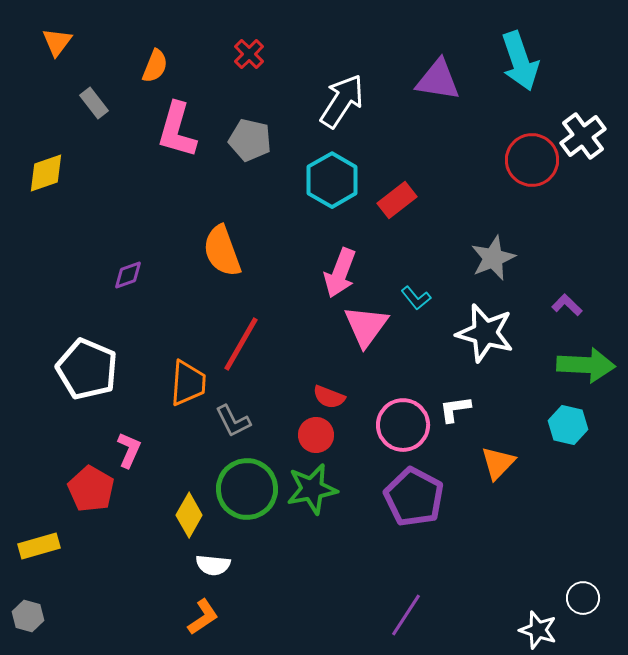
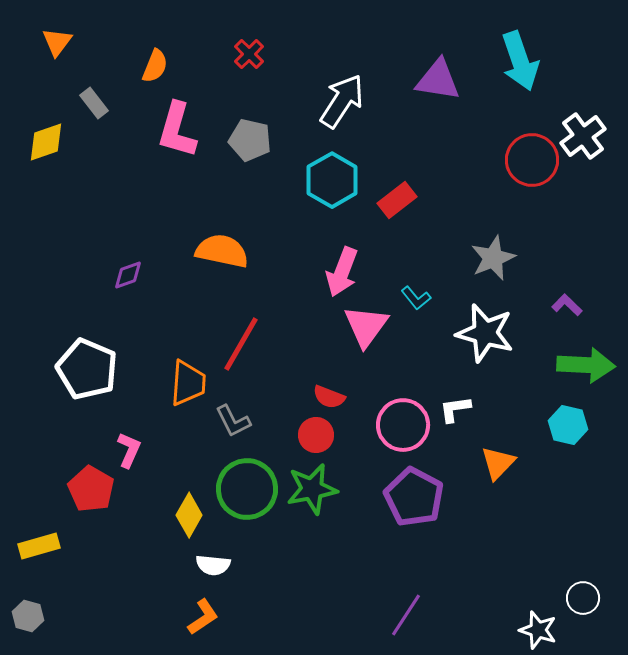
yellow diamond at (46, 173): moved 31 px up
orange semicircle at (222, 251): rotated 122 degrees clockwise
pink arrow at (340, 273): moved 2 px right, 1 px up
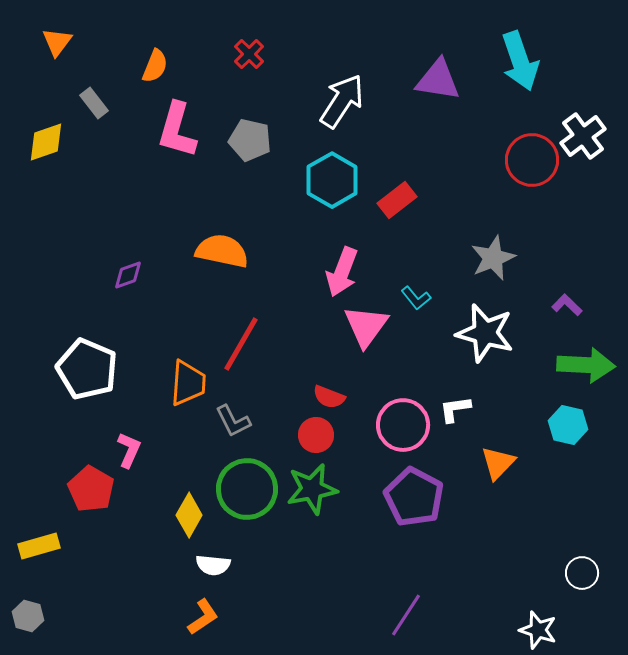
white circle at (583, 598): moved 1 px left, 25 px up
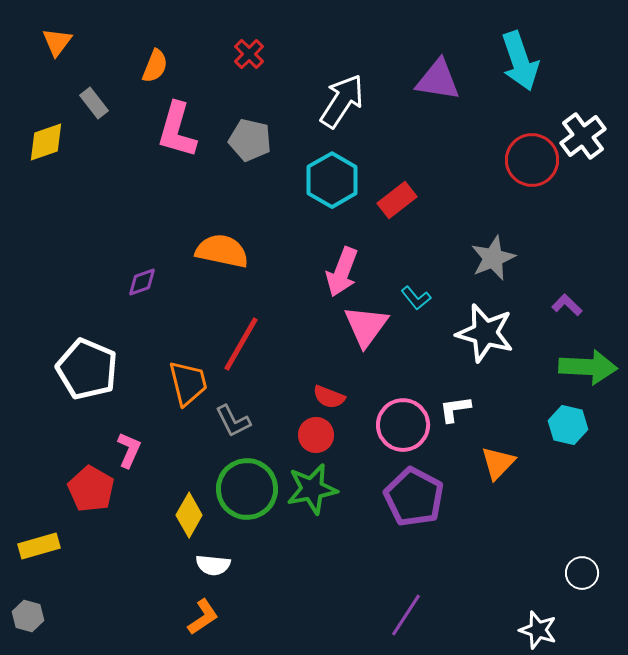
purple diamond at (128, 275): moved 14 px right, 7 px down
green arrow at (586, 365): moved 2 px right, 2 px down
orange trapezoid at (188, 383): rotated 18 degrees counterclockwise
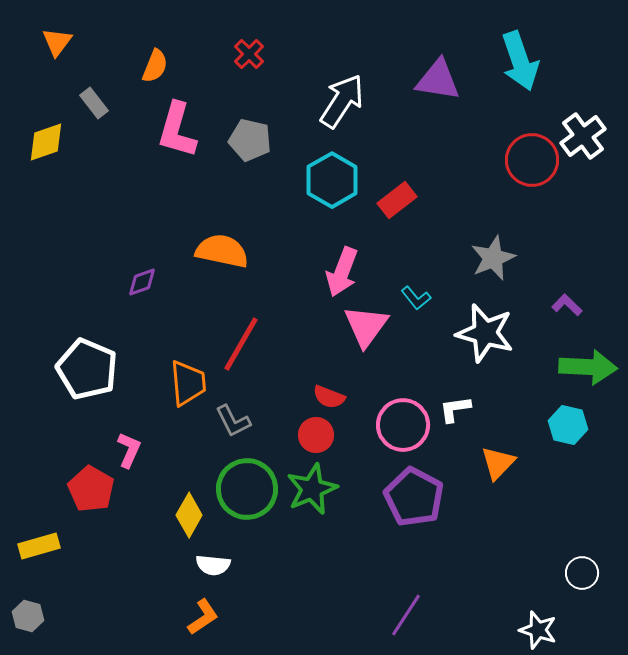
orange trapezoid at (188, 383): rotated 9 degrees clockwise
green star at (312, 489): rotated 12 degrees counterclockwise
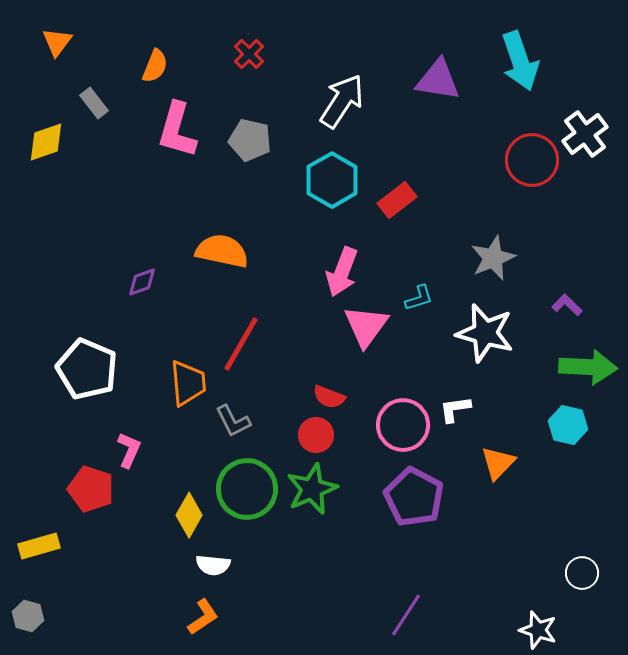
white cross at (583, 136): moved 2 px right, 2 px up
cyan L-shape at (416, 298): moved 3 px right; rotated 68 degrees counterclockwise
red pentagon at (91, 489): rotated 12 degrees counterclockwise
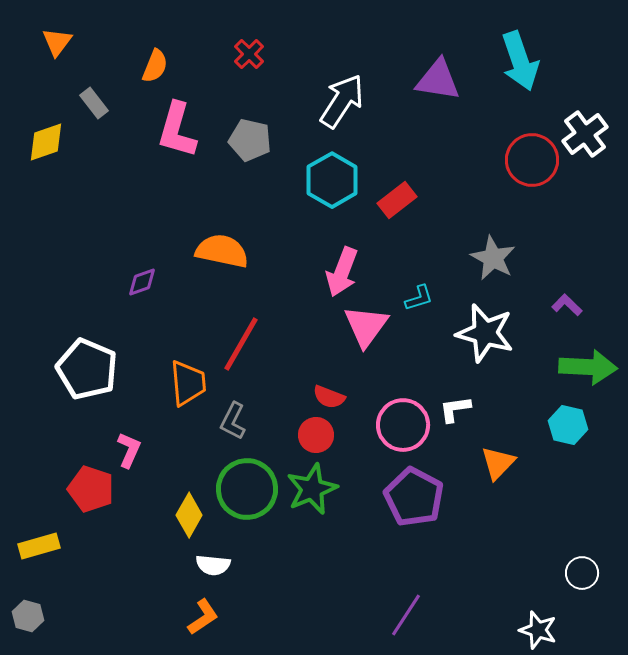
gray star at (493, 258): rotated 21 degrees counterclockwise
gray L-shape at (233, 421): rotated 54 degrees clockwise
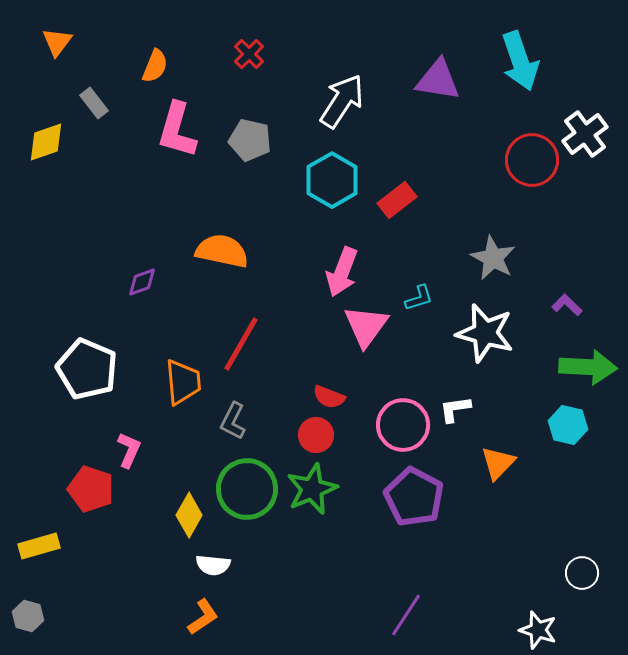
orange trapezoid at (188, 383): moved 5 px left, 1 px up
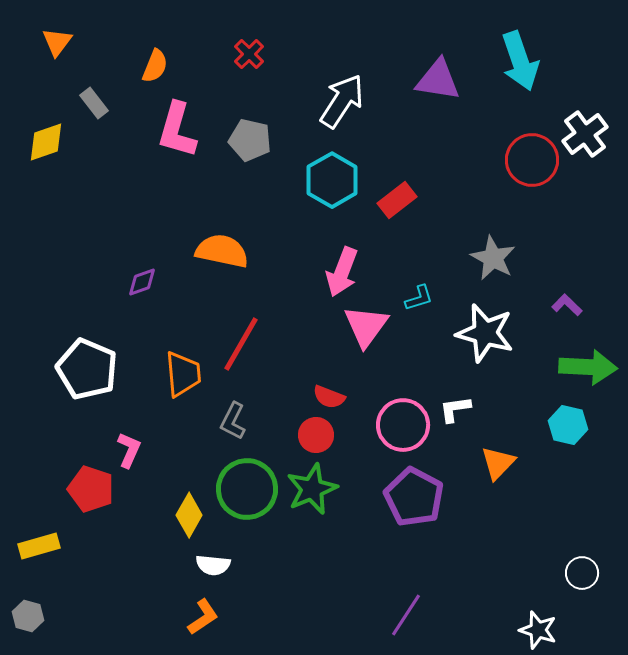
orange trapezoid at (183, 382): moved 8 px up
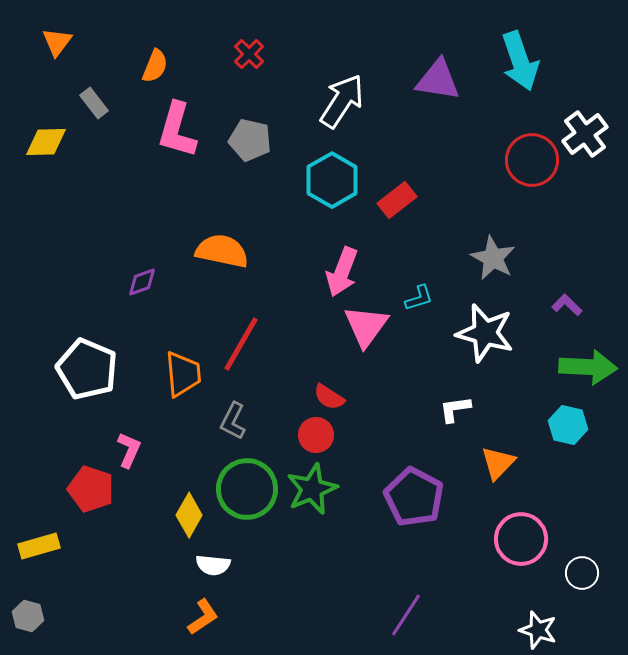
yellow diamond at (46, 142): rotated 18 degrees clockwise
red semicircle at (329, 397): rotated 12 degrees clockwise
pink circle at (403, 425): moved 118 px right, 114 px down
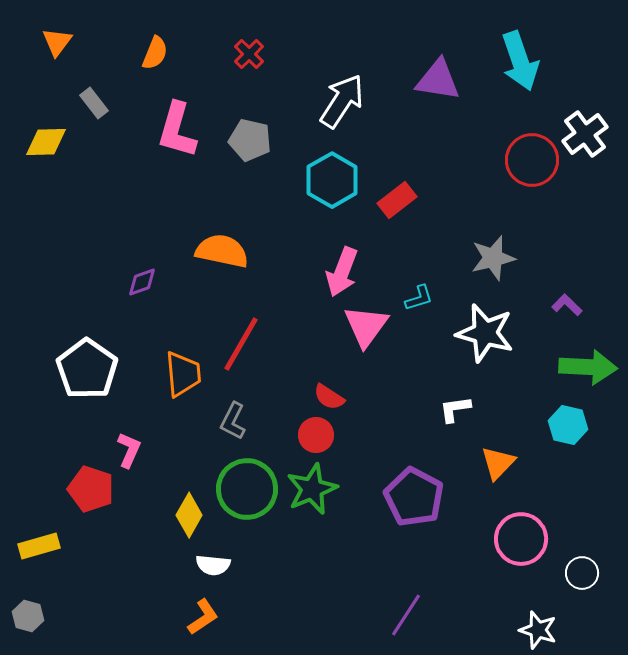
orange semicircle at (155, 66): moved 13 px up
gray star at (493, 258): rotated 30 degrees clockwise
white pentagon at (87, 369): rotated 12 degrees clockwise
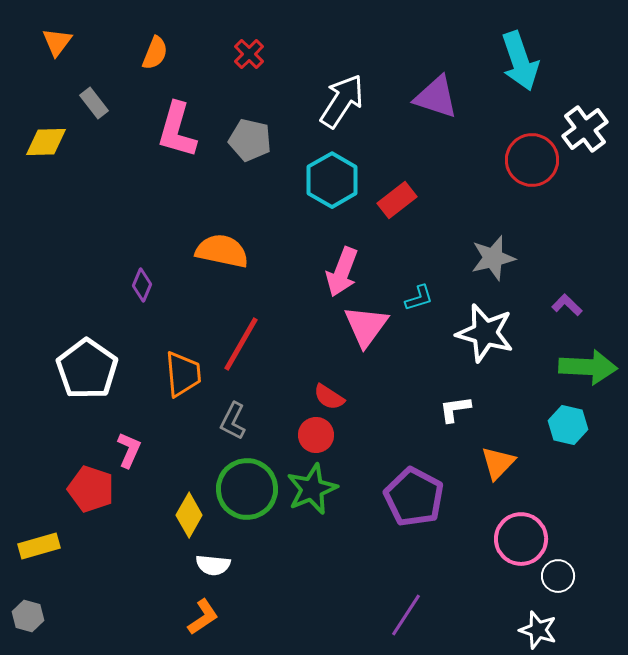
purple triangle at (438, 80): moved 2 px left, 17 px down; rotated 9 degrees clockwise
white cross at (585, 134): moved 5 px up
purple diamond at (142, 282): moved 3 px down; rotated 48 degrees counterclockwise
white circle at (582, 573): moved 24 px left, 3 px down
